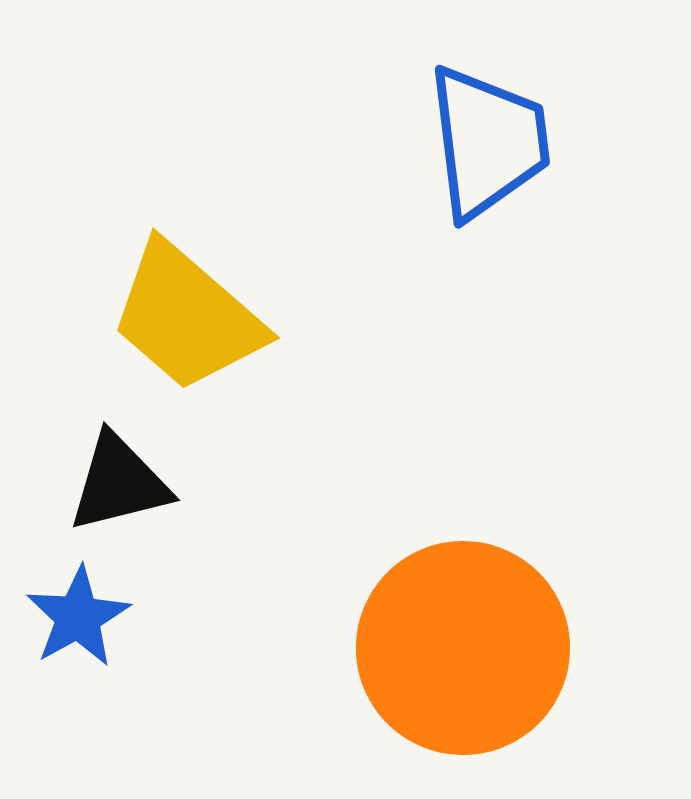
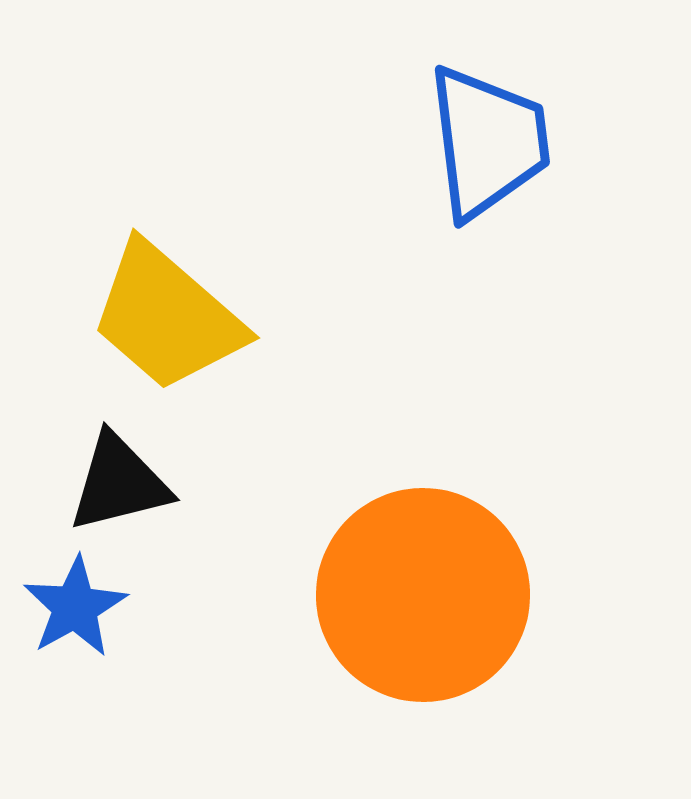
yellow trapezoid: moved 20 px left
blue star: moved 3 px left, 10 px up
orange circle: moved 40 px left, 53 px up
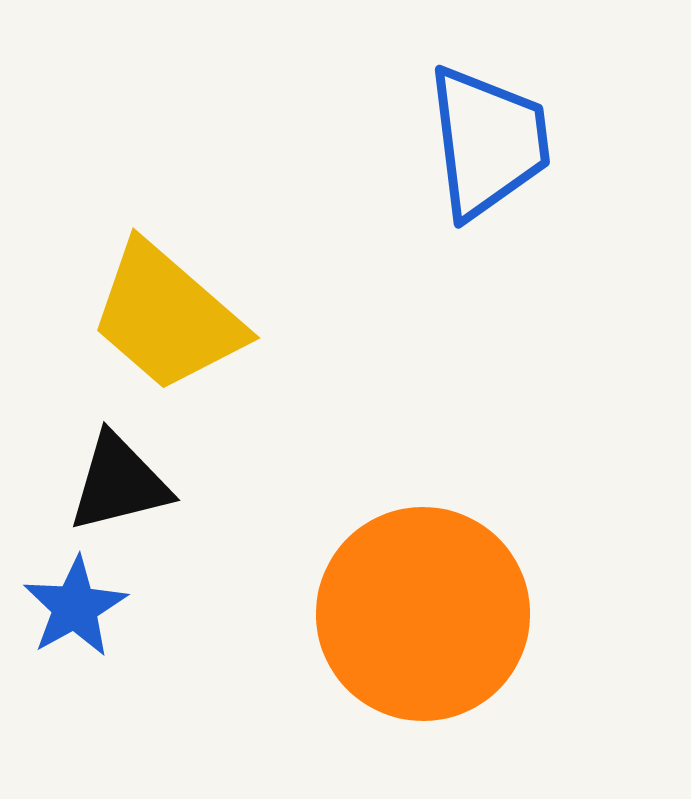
orange circle: moved 19 px down
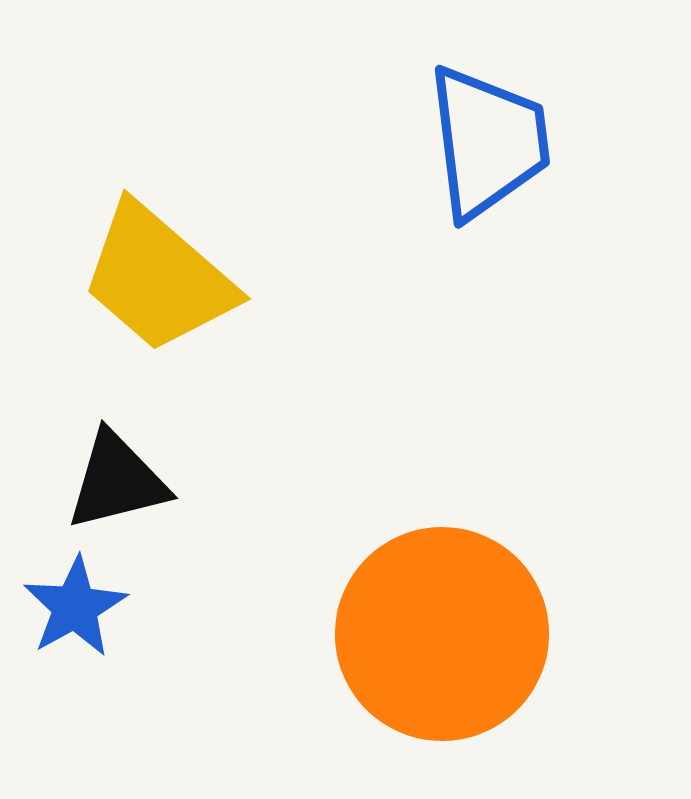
yellow trapezoid: moved 9 px left, 39 px up
black triangle: moved 2 px left, 2 px up
orange circle: moved 19 px right, 20 px down
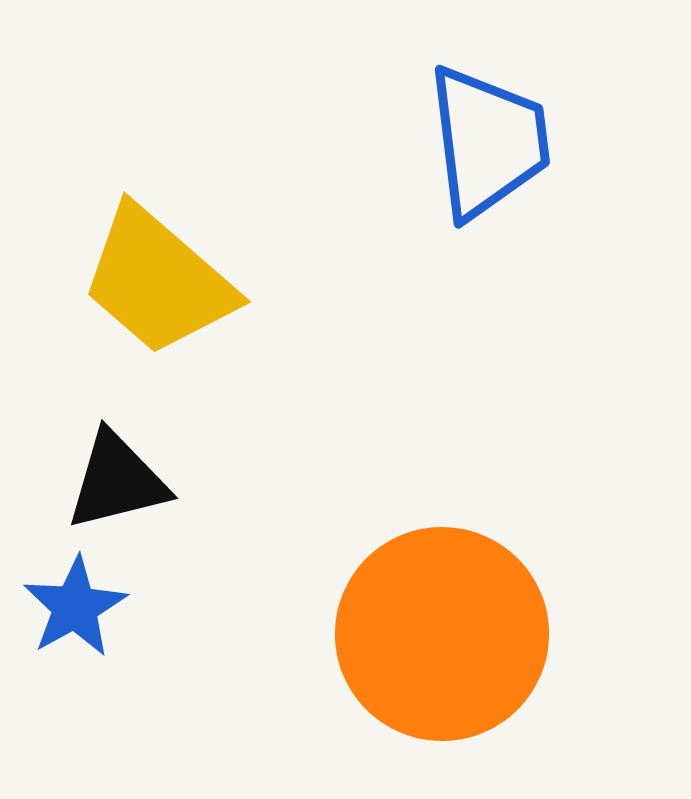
yellow trapezoid: moved 3 px down
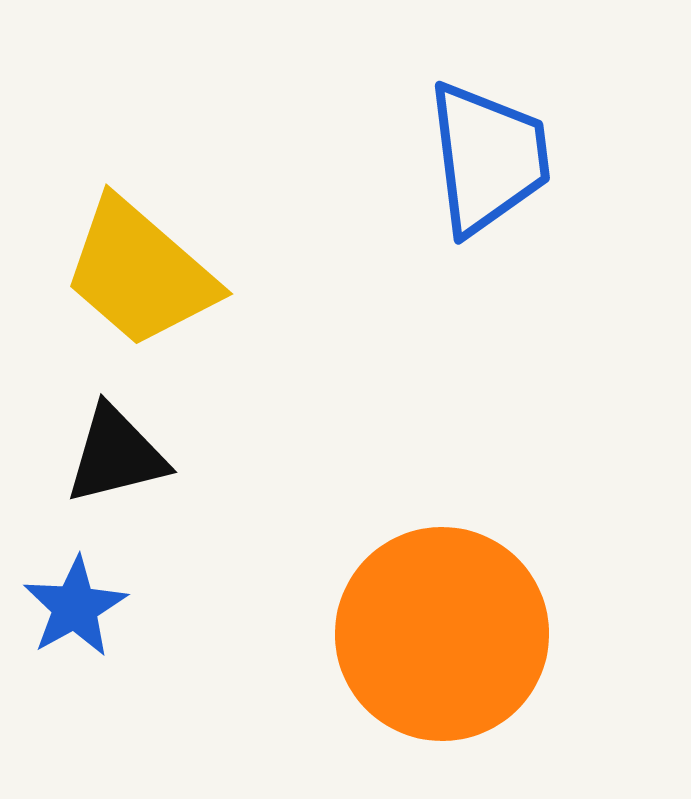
blue trapezoid: moved 16 px down
yellow trapezoid: moved 18 px left, 8 px up
black triangle: moved 1 px left, 26 px up
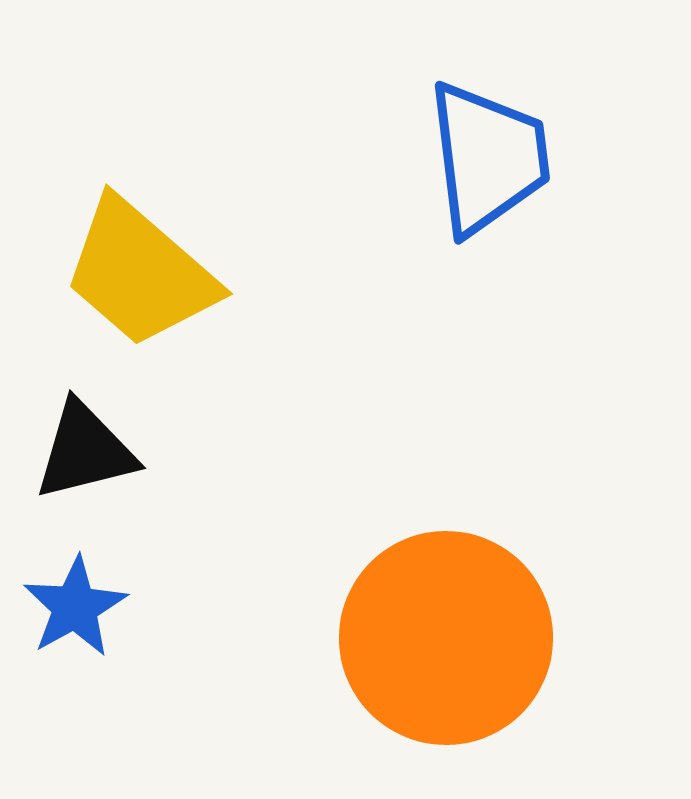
black triangle: moved 31 px left, 4 px up
orange circle: moved 4 px right, 4 px down
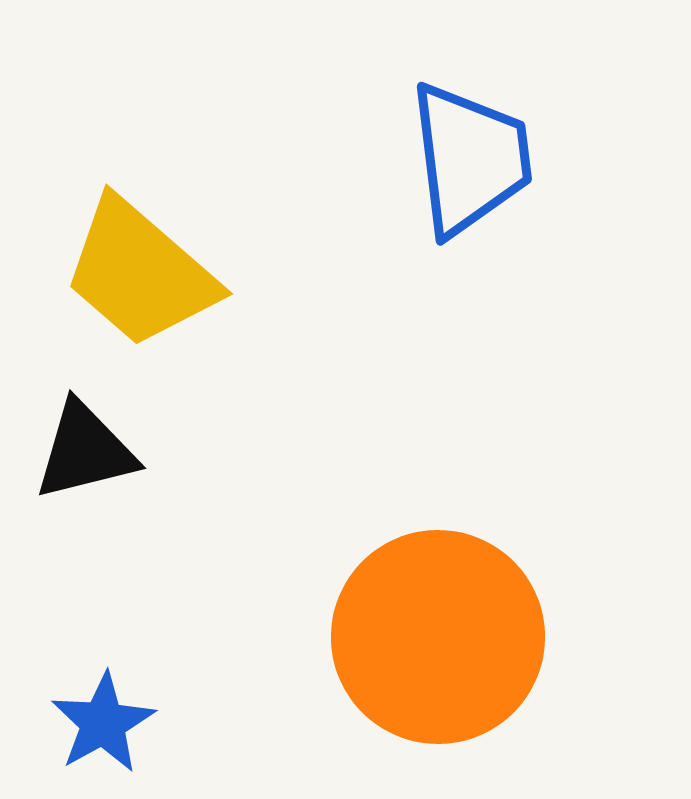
blue trapezoid: moved 18 px left, 1 px down
blue star: moved 28 px right, 116 px down
orange circle: moved 8 px left, 1 px up
